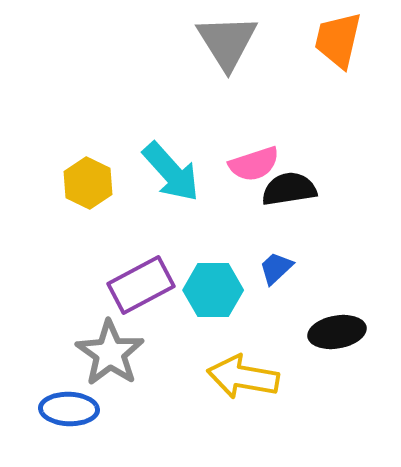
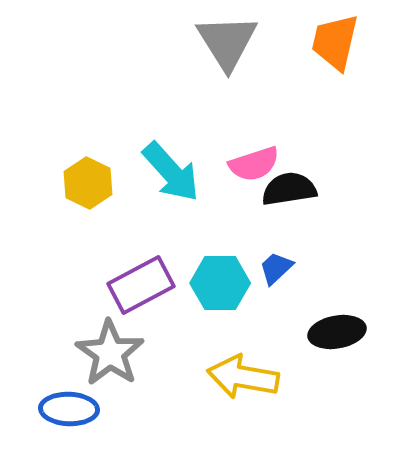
orange trapezoid: moved 3 px left, 2 px down
cyan hexagon: moved 7 px right, 7 px up
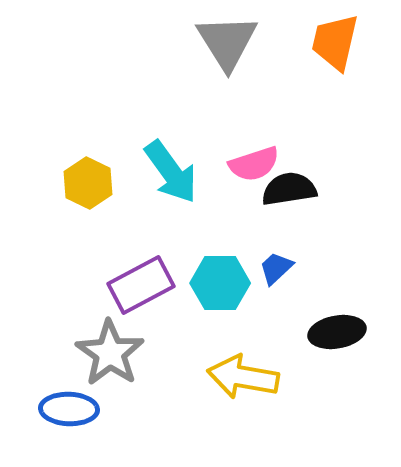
cyan arrow: rotated 6 degrees clockwise
